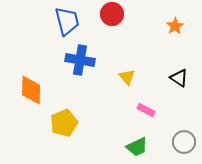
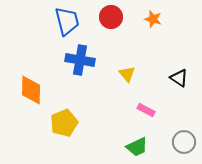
red circle: moved 1 px left, 3 px down
orange star: moved 22 px left, 7 px up; rotated 24 degrees counterclockwise
yellow triangle: moved 3 px up
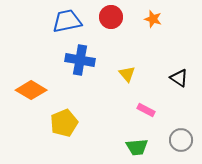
blue trapezoid: rotated 88 degrees counterclockwise
orange diamond: rotated 60 degrees counterclockwise
gray circle: moved 3 px left, 2 px up
green trapezoid: rotated 20 degrees clockwise
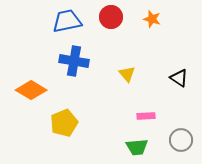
orange star: moved 1 px left
blue cross: moved 6 px left, 1 px down
pink rectangle: moved 6 px down; rotated 30 degrees counterclockwise
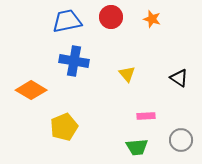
yellow pentagon: moved 4 px down
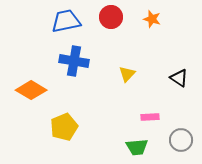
blue trapezoid: moved 1 px left
yellow triangle: rotated 24 degrees clockwise
pink rectangle: moved 4 px right, 1 px down
